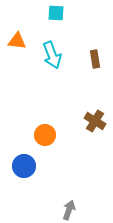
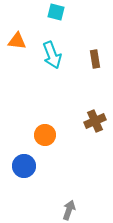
cyan square: moved 1 px up; rotated 12 degrees clockwise
brown cross: rotated 35 degrees clockwise
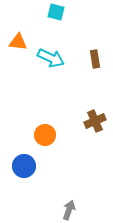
orange triangle: moved 1 px right, 1 px down
cyan arrow: moved 1 px left, 3 px down; rotated 44 degrees counterclockwise
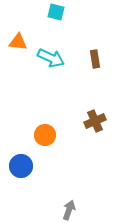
blue circle: moved 3 px left
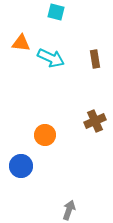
orange triangle: moved 3 px right, 1 px down
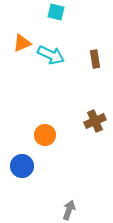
orange triangle: moved 1 px right; rotated 30 degrees counterclockwise
cyan arrow: moved 3 px up
blue circle: moved 1 px right
